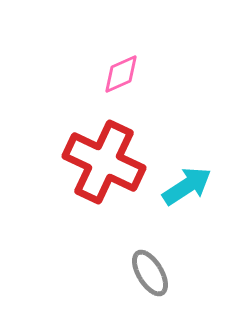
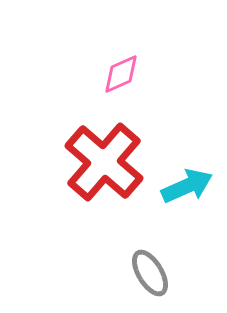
red cross: rotated 16 degrees clockwise
cyan arrow: rotated 9 degrees clockwise
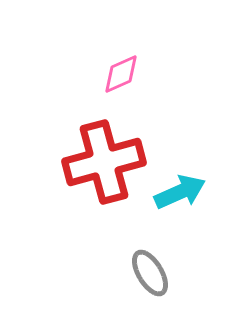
red cross: rotated 34 degrees clockwise
cyan arrow: moved 7 px left, 6 px down
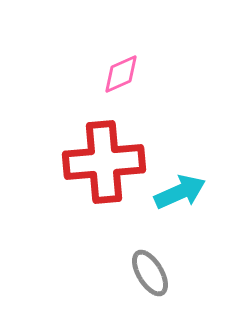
red cross: rotated 10 degrees clockwise
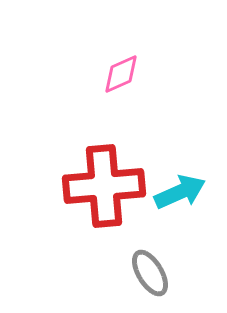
red cross: moved 24 px down
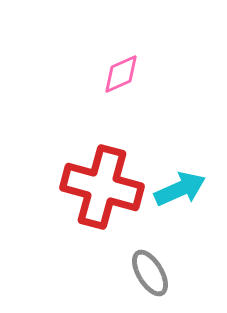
red cross: moved 2 px left, 1 px down; rotated 20 degrees clockwise
cyan arrow: moved 3 px up
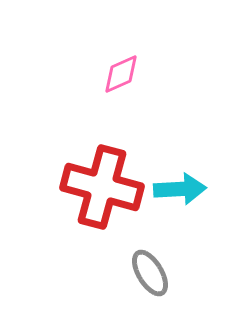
cyan arrow: rotated 21 degrees clockwise
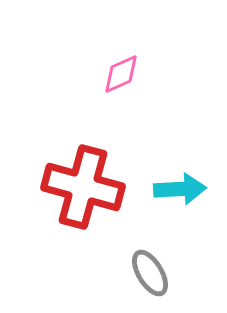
red cross: moved 19 px left
